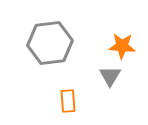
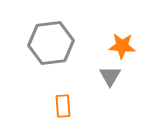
gray hexagon: moved 1 px right
orange rectangle: moved 5 px left, 5 px down
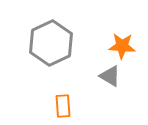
gray hexagon: rotated 18 degrees counterclockwise
gray triangle: rotated 30 degrees counterclockwise
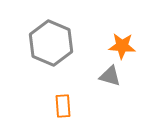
gray hexagon: rotated 12 degrees counterclockwise
gray triangle: rotated 15 degrees counterclockwise
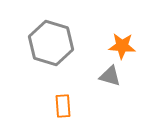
gray hexagon: rotated 6 degrees counterclockwise
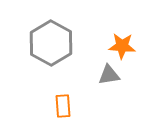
gray hexagon: rotated 12 degrees clockwise
gray triangle: moved 1 px left, 1 px up; rotated 25 degrees counterclockwise
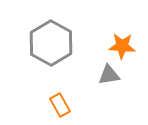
orange rectangle: moved 3 px left, 1 px up; rotated 25 degrees counterclockwise
